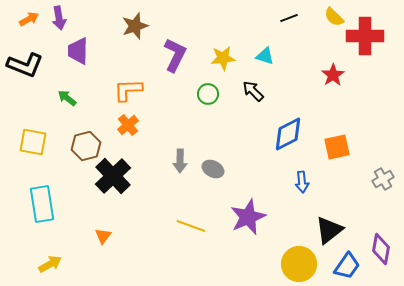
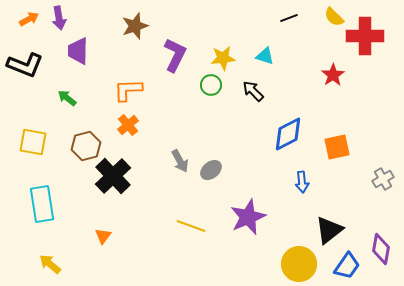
green circle: moved 3 px right, 9 px up
gray arrow: rotated 30 degrees counterclockwise
gray ellipse: moved 2 px left, 1 px down; rotated 65 degrees counterclockwise
yellow arrow: rotated 110 degrees counterclockwise
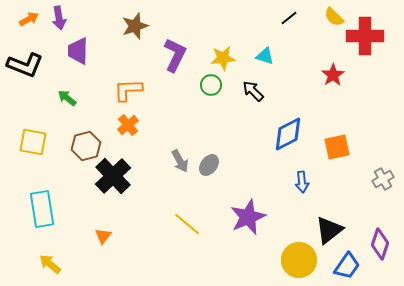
black line: rotated 18 degrees counterclockwise
gray ellipse: moved 2 px left, 5 px up; rotated 15 degrees counterclockwise
cyan rectangle: moved 5 px down
yellow line: moved 4 px left, 2 px up; rotated 20 degrees clockwise
purple diamond: moved 1 px left, 5 px up; rotated 8 degrees clockwise
yellow circle: moved 4 px up
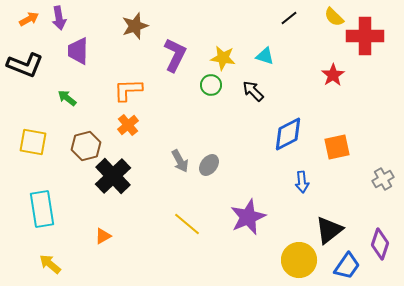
yellow star: rotated 15 degrees clockwise
orange triangle: rotated 24 degrees clockwise
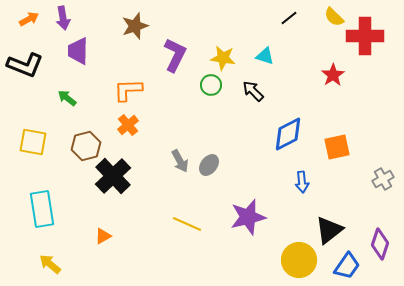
purple arrow: moved 4 px right
purple star: rotated 9 degrees clockwise
yellow line: rotated 16 degrees counterclockwise
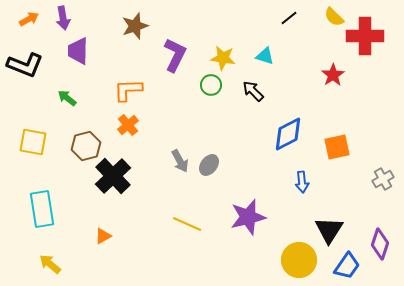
black triangle: rotated 20 degrees counterclockwise
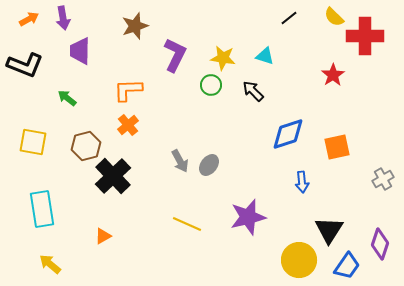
purple trapezoid: moved 2 px right
blue diamond: rotated 9 degrees clockwise
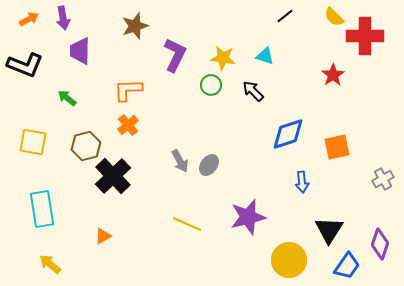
black line: moved 4 px left, 2 px up
yellow circle: moved 10 px left
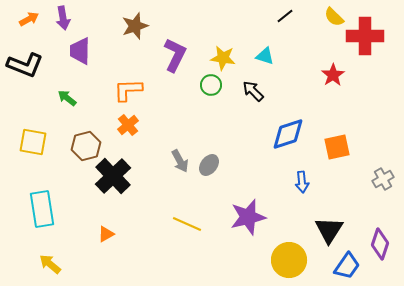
orange triangle: moved 3 px right, 2 px up
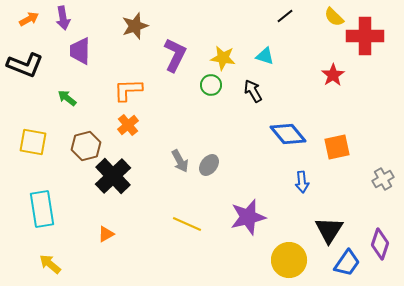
black arrow: rotated 15 degrees clockwise
blue diamond: rotated 69 degrees clockwise
blue trapezoid: moved 3 px up
